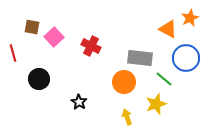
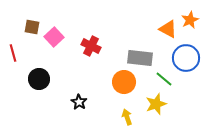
orange star: moved 2 px down
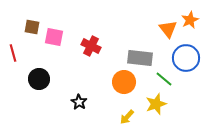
orange triangle: rotated 24 degrees clockwise
pink square: rotated 36 degrees counterclockwise
yellow arrow: rotated 119 degrees counterclockwise
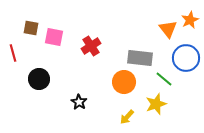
brown square: moved 1 px left, 1 px down
red cross: rotated 30 degrees clockwise
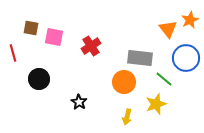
yellow arrow: rotated 28 degrees counterclockwise
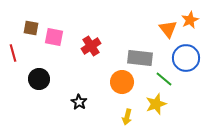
orange circle: moved 2 px left
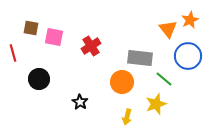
blue circle: moved 2 px right, 2 px up
black star: moved 1 px right
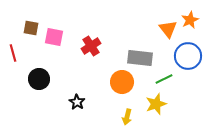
green line: rotated 66 degrees counterclockwise
black star: moved 3 px left
